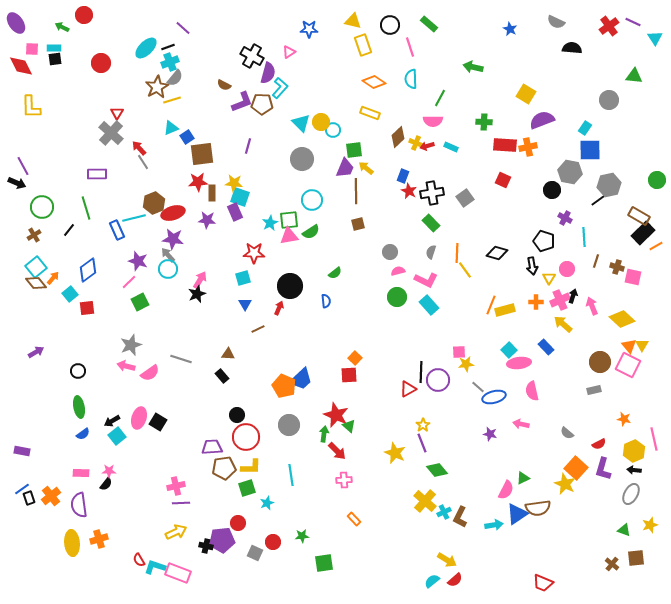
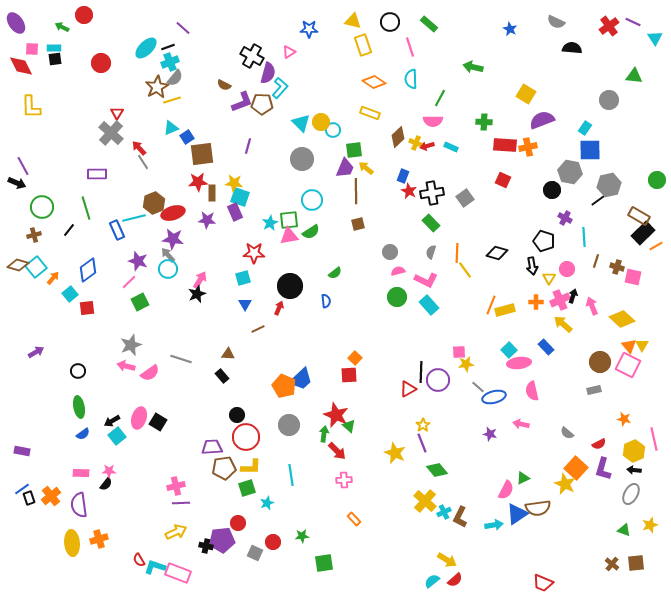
black circle at (390, 25): moved 3 px up
brown cross at (34, 235): rotated 16 degrees clockwise
brown diamond at (36, 283): moved 18 px left, 18 px up; rotated 35 degrees counterclockwise
brown square at (636, 558): moved 5 px down
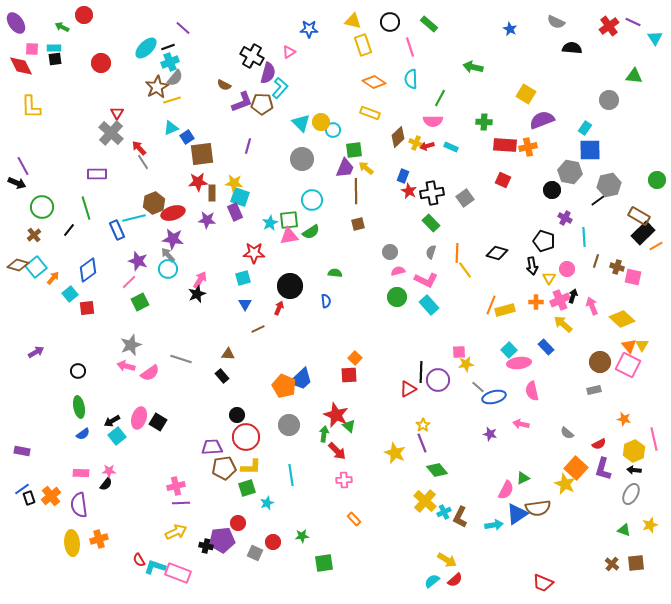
brown cross at (34, 235): rotated 24 degrees counterclockwise
green semicircle at (335, 273): rotated 136 degrees counterclockwise
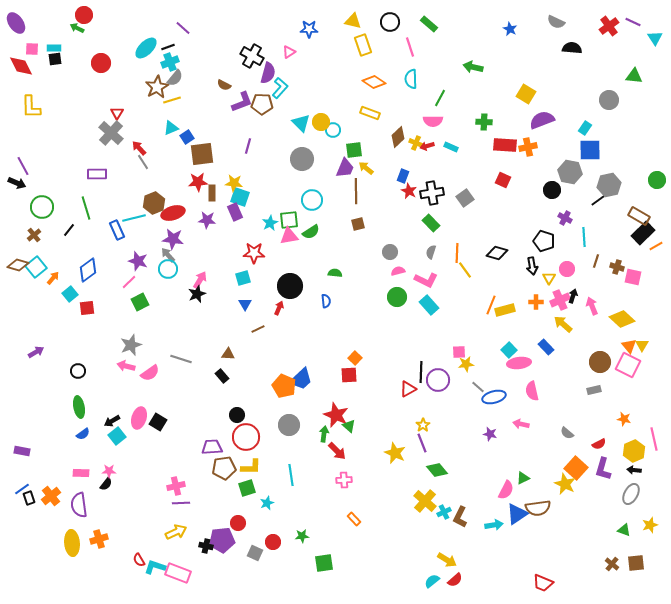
green arrow at (62, 27): moved 15 px right, 1 px down
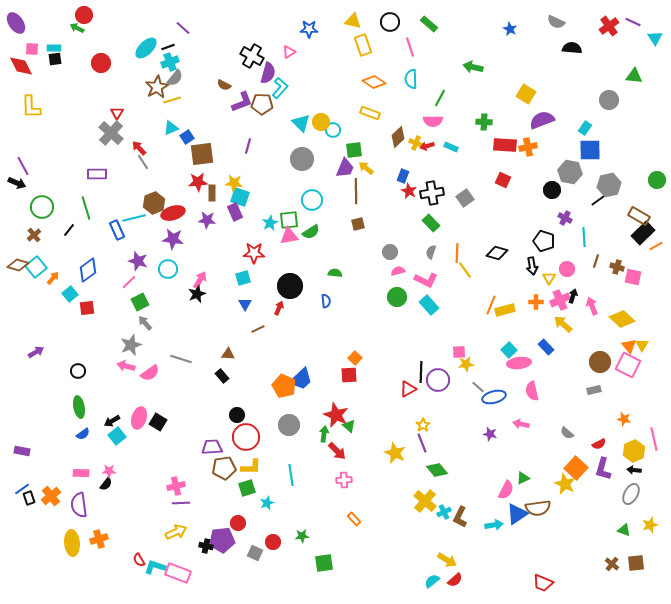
gray arrow at (168, 255): moved 23 px left, 68 px down
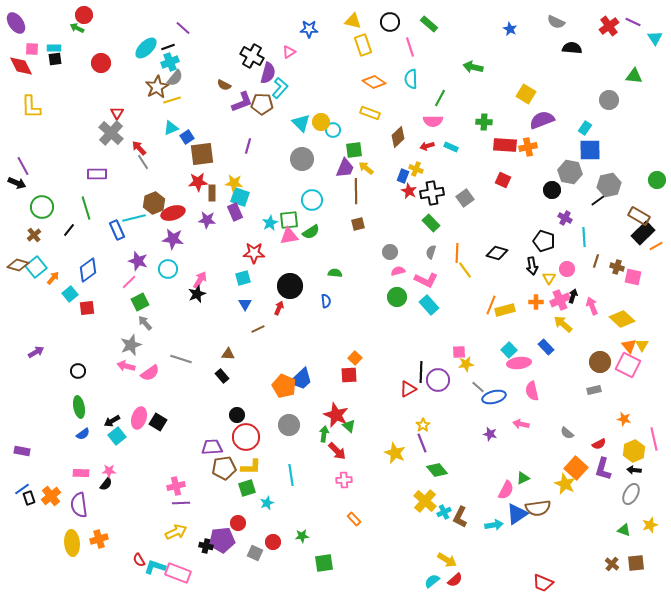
yellow cross at (416, 143): moved 26 px down
